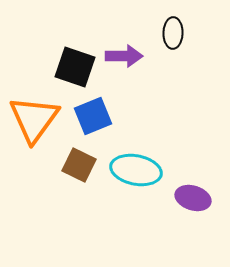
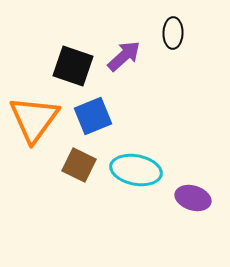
purple arrow: rotated 42 degrees counterclockwise
black square: moved 2 px left, 1 px up
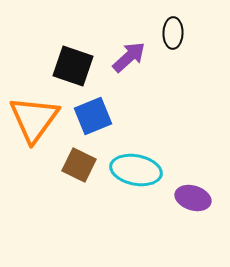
purple arrow: moved 5 px right, 1 px down
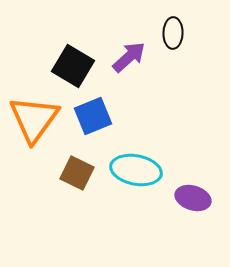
black square: rotated 12 degrees clockwise
brown square: moved 2 px left, 8 px down
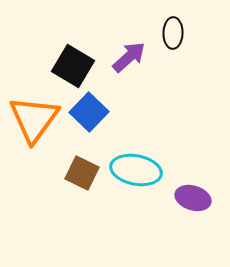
blue square: moved 4 px left, 4 px up; rotated 24 degrees counterclockwise
brown square: moved 5 px right
